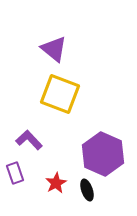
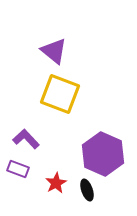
purple triangle: moved 2 px down
purple L-shape: moved 3 px left, 1 px up
purple rectangle: moved 3 px right, 4 px up; rotated 50 degrees counterclockwise
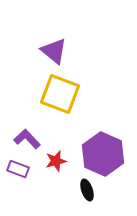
purple L-shape: moved 1 px right
red star: moved 22 px up; rotated 15 degrees clockwise
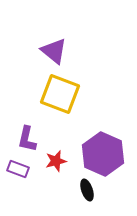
purple L-shape: rotated 124 degrees counterclockwise
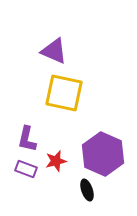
purple triangle: rotated 16 degrees counterclockwise
yellow square: moved 4 px right, 1 px up; rotated 9 degrees counterclockwise
purple rectangle: moved 8 px right
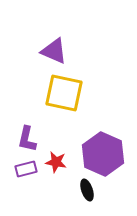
red star: moved 1 px down; rotated 25 degrees clockwise
purple rectangle: rotated 35 degrees counterclockwise
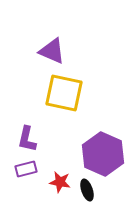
purple triangle: moved 2 px left
red star: moved 4 px right, 20 px down
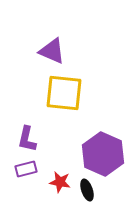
yellow square: rotated 6 degrees counterclockwise
